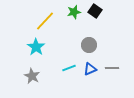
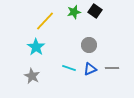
cyan line: rotated 40 degrees clockwise
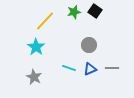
gray star: moved 2 px right, 1 px down
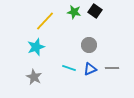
green star: rotated 24 degrees clockwise
cyan star: rotated 18 degrees clockwise
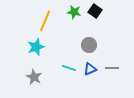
yellow line: rotated 20 degrees counterclockwise
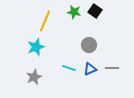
gray star: rotated 21 degrees clockwise
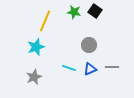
gray line: moved 1 px up
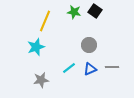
cyan line: rotated 56 degrees counterclockwise
gray star: moved 7 px right, 3 px down; rotated 14 degrees clockwise
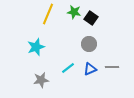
black square: moved 4 px left, 7 px down
yellow line: moved 3 px right, 7 px up
gray circle: moved 1 px up
cyan line: moved 1 px left
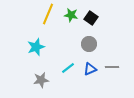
green star: moved 3 px left, 3 px down
